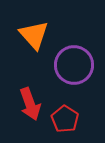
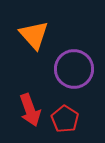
purple circle: moved 4 px down
red arrow: moved 6 px down
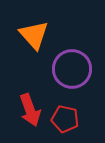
purple circle: moved 2 px left
red pentagon: rotated 20 degrees counterclockwise
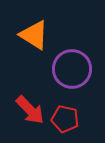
orange triangle: rotated 16 degrees counterclockwise
red arrow: rotated 24 degrees counterclockwise
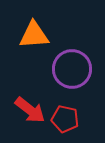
orange triangle: rotated 36 degrees counterclockwise
red arrow: rotated 8 degrees counterclockwise
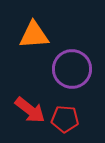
red pentagon: rotated 8 degrees counterclockwise
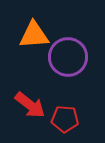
purple circle: moved 4 px left, 12 px up
red arrow: moved 5 px up
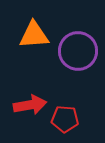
purple circle: moved 10 px right, 6 px up
red arrow: rotated 48 degrees counterclockwise
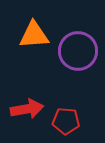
red arrow: moved 3 px left, 4 px down
red pentagon: moved 1 px right, 2 px down
